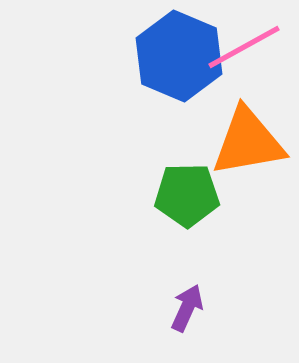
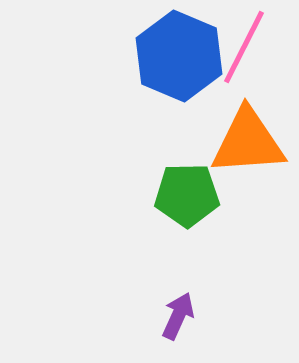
pink line: rotated 34 degrees counterclockwise
orange triangle: rotated 6 degrees clockwise
purple arrow: moved 9 px left, 8 px down
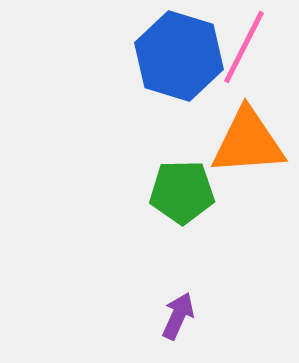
blue hexagon: rotated 6 degrees counterclockwise
green pentagon: moved 5 px left, 3 px up
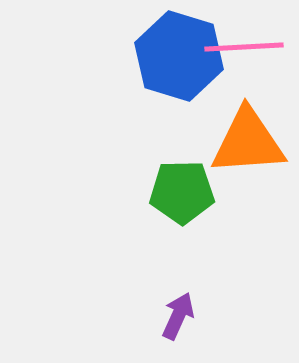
pink line: rotated 60 degrees clockwise
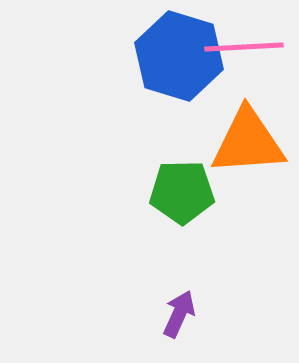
purple arrow: moved 1 px right, 2 px up
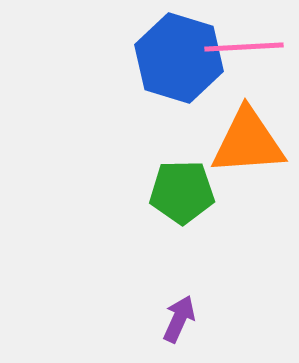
blue hexagon: moved 2 px down
purple arrow: moved 5 px down
